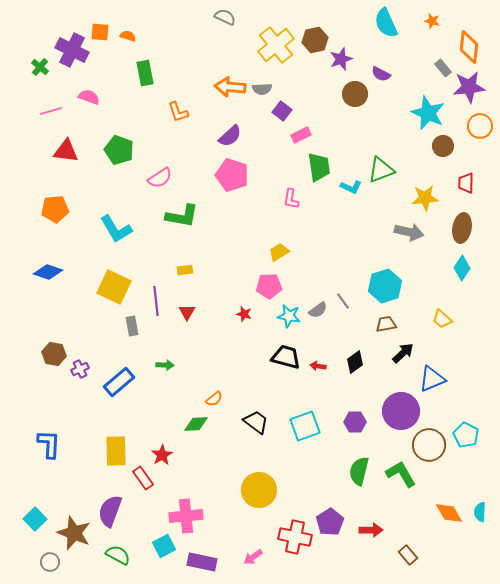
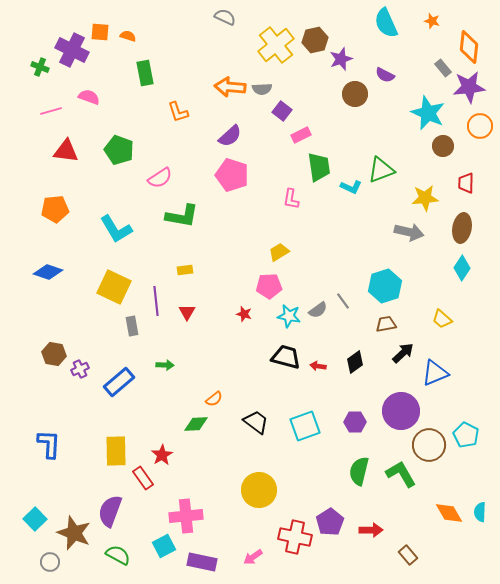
green cross at (40, 67): rotated 18 degrees counterclockwise
purple semicircle at (381, 74): moved 4 px right, 1 px down
blue triangle at (432, 379): moved 3 px right, 6 px up
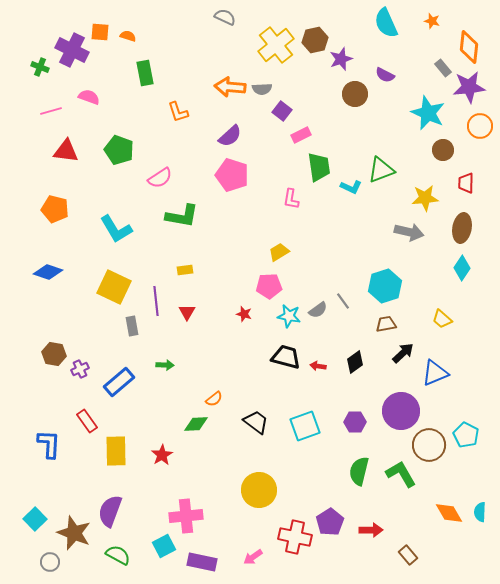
brown circle at (443, 146): moved 4 px down
orange pentagon at (55, 209): rotated 20 degrees clockwise
red rectangle at (143, 478): moved 56 px left, 57 px up
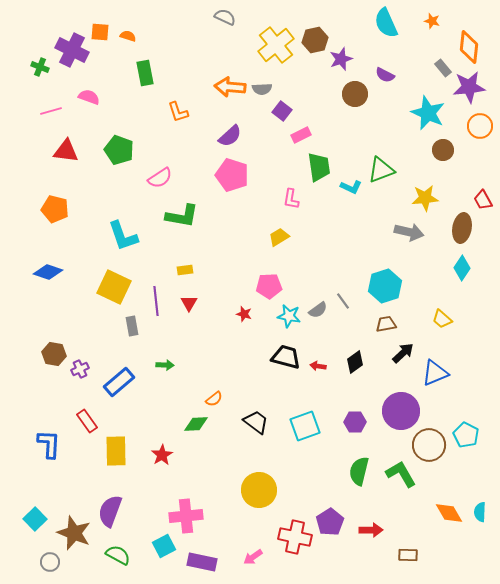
red trapezoid at (466, 183): moved 17 px right, 17 px down; rotated 30 degrees counterclockwise
cyan L-shape at (116, 229): moved 7 px right, 7 px down; rotated 12 degrees clockwise
yellow trapezoid at (279, 252): moved 15 px up
red triangle at (187, 312): moved 2 px right, 9 px up
brown rectangle at (408, 555): rotated 48 degrees counterclockwise
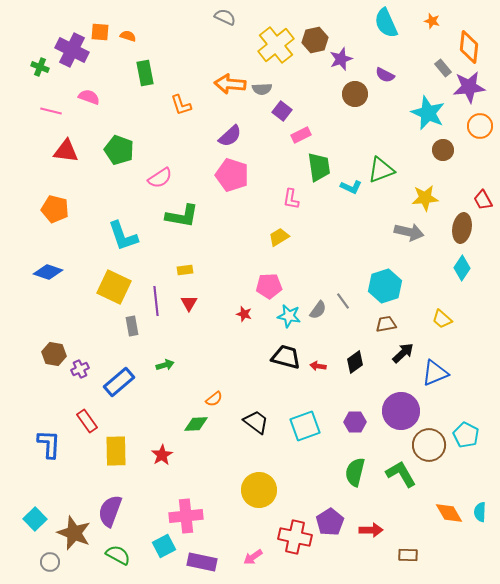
orange arrow at (230, 87): moved 3 px up
pink line at (51, 111): rotated 30 degrees clockwise
orange L-shape at (178, 112): moved 3 px right, 7 px up
gray semicircle at (318, 310): rotated 18 degrees counterclockwise
green arrow at (165, 365): rotated 18 degrees counterclockwise
green semicircle at (359, 471): moved 4 px left, 1 px down
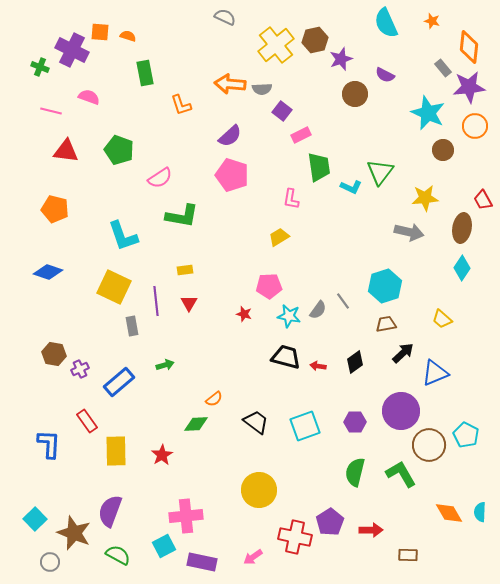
orange circle at (480, 126): moved 5 px left
green triangle at (381, 170): moved 1 px left, 2 px down; rotated 32 degrees counterclockwise
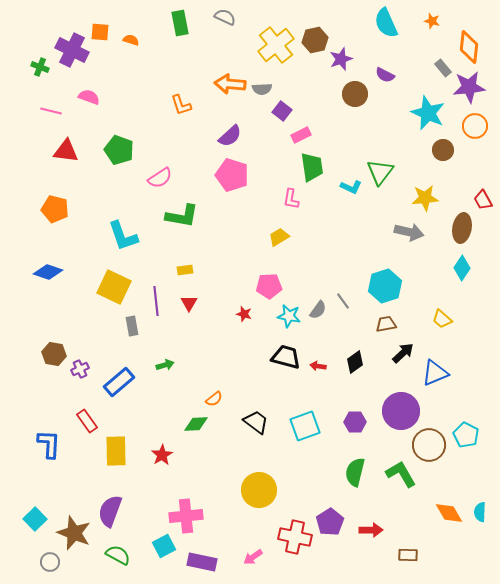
orange semicircle at (128, 36): moved 3 px right, 4 px down
green rectangle at (145, 73): moved 35 px right, 50 px up
green trapezoid at (319, 167): moved 7 px left
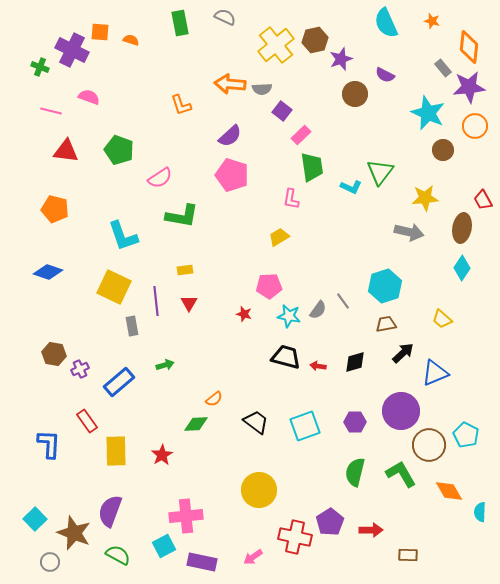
pink rectangle at (301, 135): rotated 18 degrees counterclockwise
black diamond at (355, 362): rotated 20 degrees clockwise
orange diamond at (449, 513): moved 22 px up
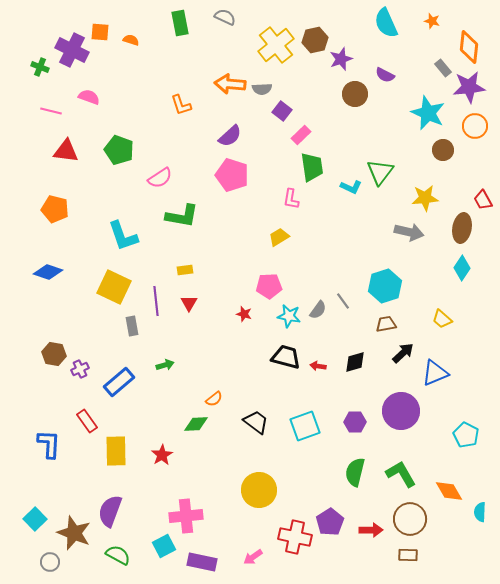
brown circle at (429, 445): moved 19 px left, 74 px down
